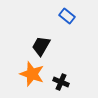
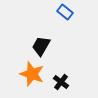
blue rectangle: moved 2 px left, 4 px up
black cross: rotated 14 degrees clockwise
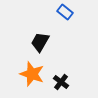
black trapezoid: moved 1 px left, 4 px up
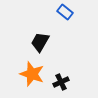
black cross: rotated 28 degrees clockwise
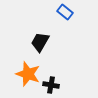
orange star: moved 4 px left
black cross: moved 10 px left, 3 px down; rotated 35 degrees clockwise
